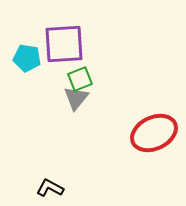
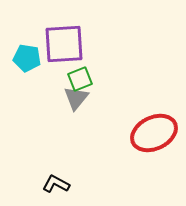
black L-shape: moved 6 px right, 4 px up
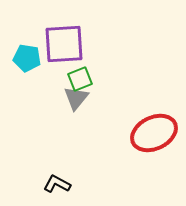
black L-shape: moved 1 px right
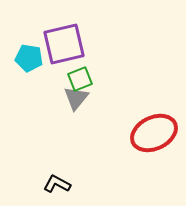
purple square: rotated 9 degrees counterclockwise
cyan pentagon: moved 2 px right
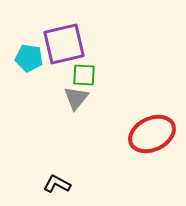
green square: moved 4 px right, 4 px up; rotated 25 degrees clockwise
red ellipse: moved 2 px left, 1 px down
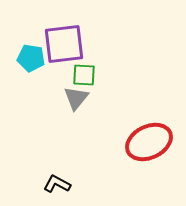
purple square: rotated 6 degrees clockwise
cyan pentagon: moved 2 px right
red ellipse: moved 3 px left, 8 px down
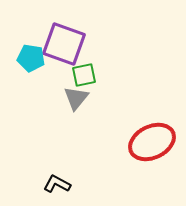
purple square: rotated 27 degrees clockwise
green square: rotated 15 degrees counterclockwise
red ellipse: moved 3 px right
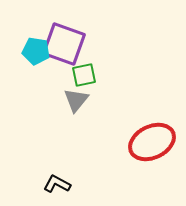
cyan pentagon: moved 5 px right, 7 px up
gray triangle: moved 2 px down
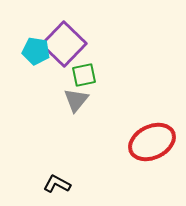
purple square: rotated 24 degrees clockwise
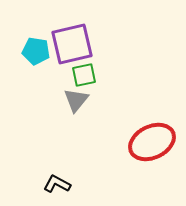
purple square: moved 8 px right; rotated 33 degrees clockwise
